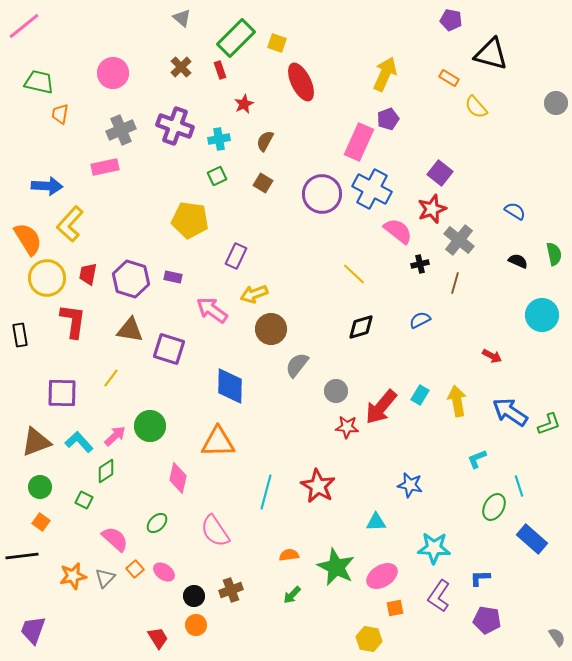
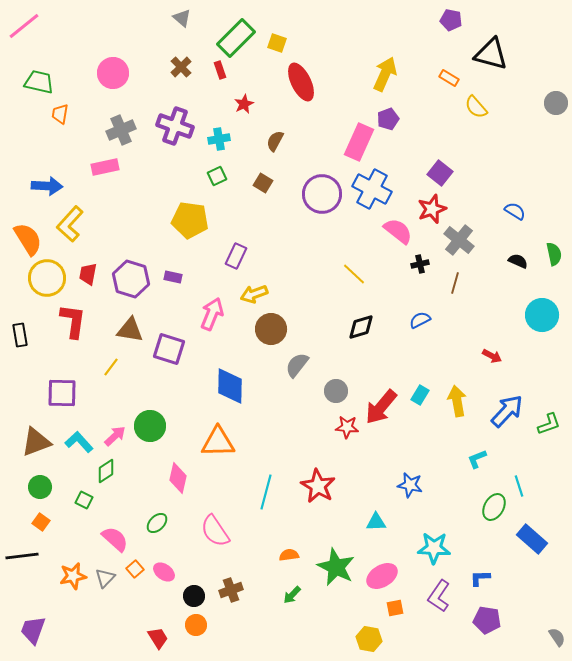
brown semicircle at (265, 141): moved 10 px right
pink arrow at (212, 310): moved 4 px down; rotated 76 degrees clockwise
yellow line at (111, 378): moved 11 px up
blue arrow at (510, 412): moved 3 px left, 1 px up; rotated 99 degrees clockwise
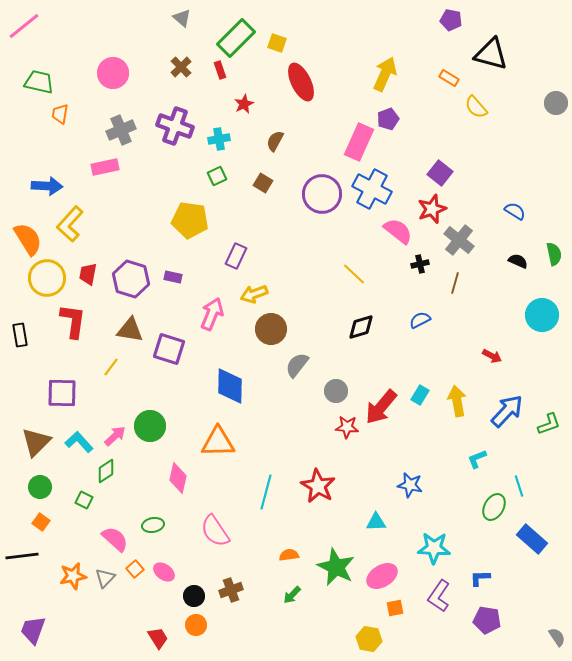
brown triangle at (36, 442): rotated 24 degrees counterclockwise
green ellipse at (157, 523): moved 4 px left, 2 px down; rotated 35 degrees clockwise
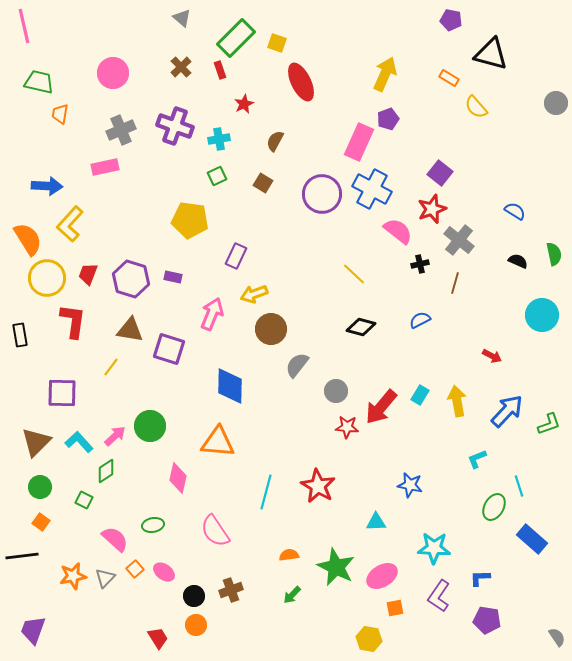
pink line at (24, 26): rotated 64 degrees counterclockwise
red trapezoid at (88, 274): rotated 10 degrees clockwise
black diamond at (361, 327): rotated 32 degrees clockwise
orange triangle at (218, 442): rotated 6 degrees clockwise
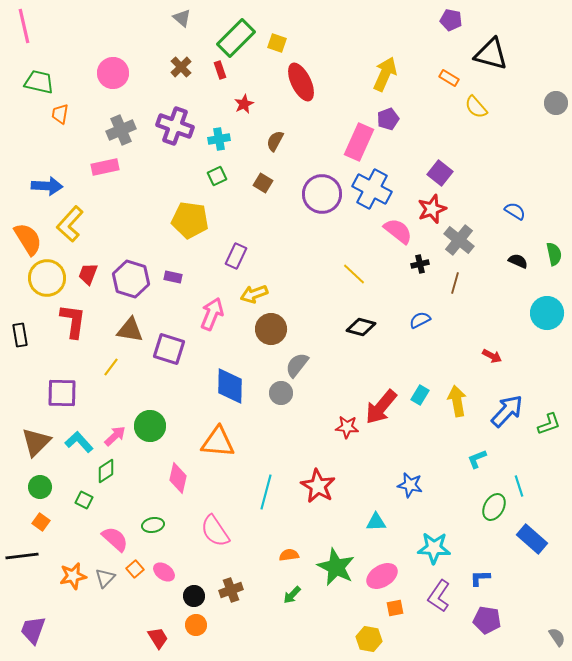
cyan circle at (542, 315): moved 5 px right, 2 px up
gray circle at (336, 391): moved 55 px left, 2 px down
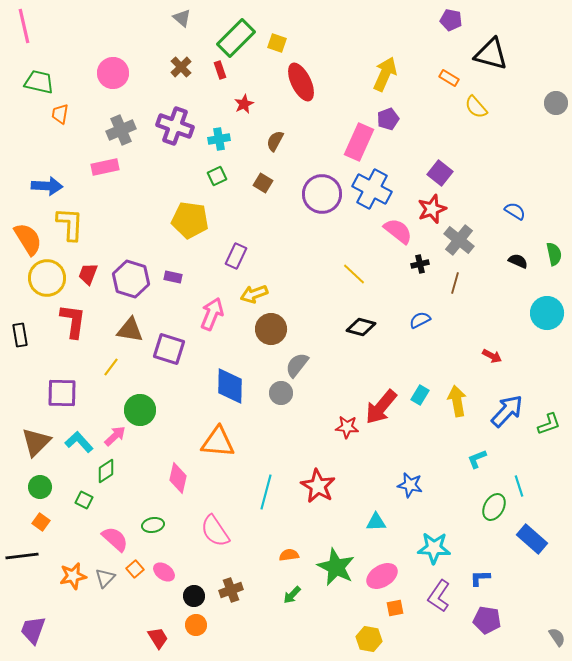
yellow L-shape at (70, 224): rotated 141 degrees clockwise
green circle at (150, 426): moved 10 px left, 16 px up
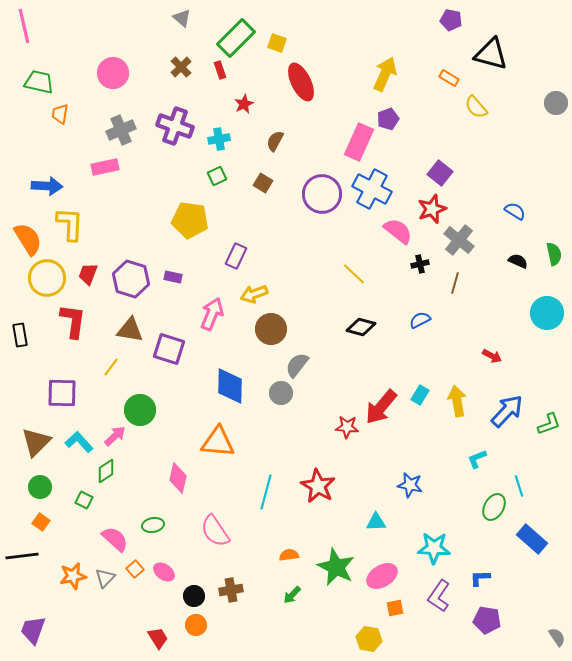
brown cross at (231, 590): rotated 10 degrees clockwise
